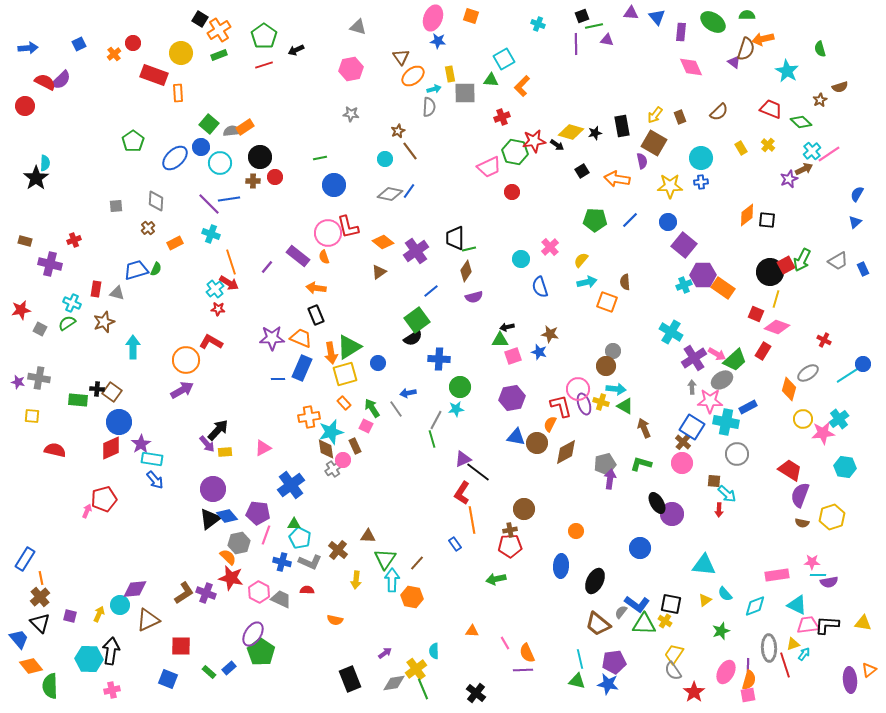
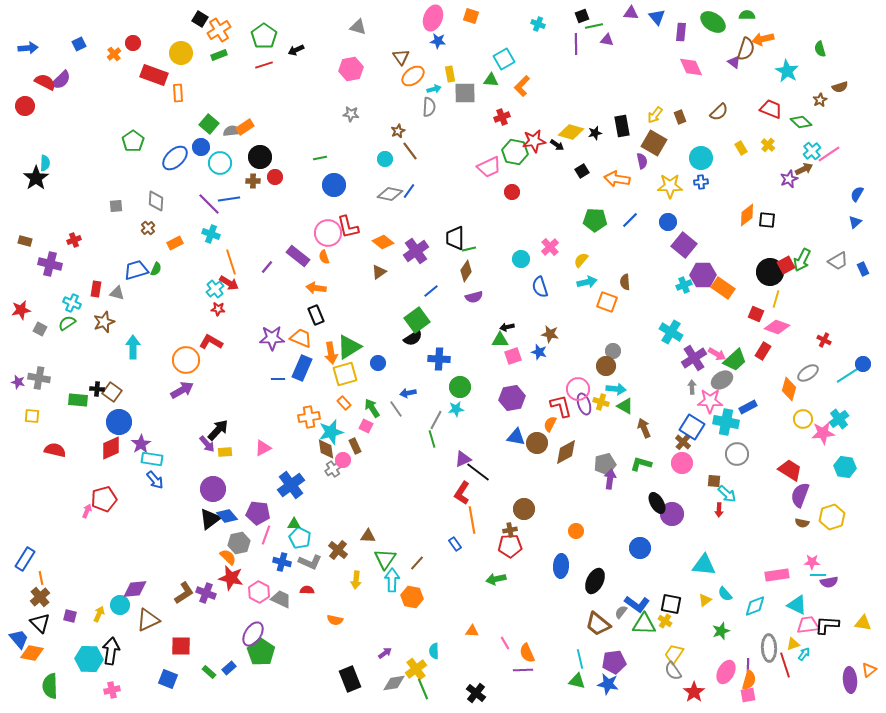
orange diamond at (31, 666): moved 1 px right, 13 px up; rotated 40 degrees counterclockwise
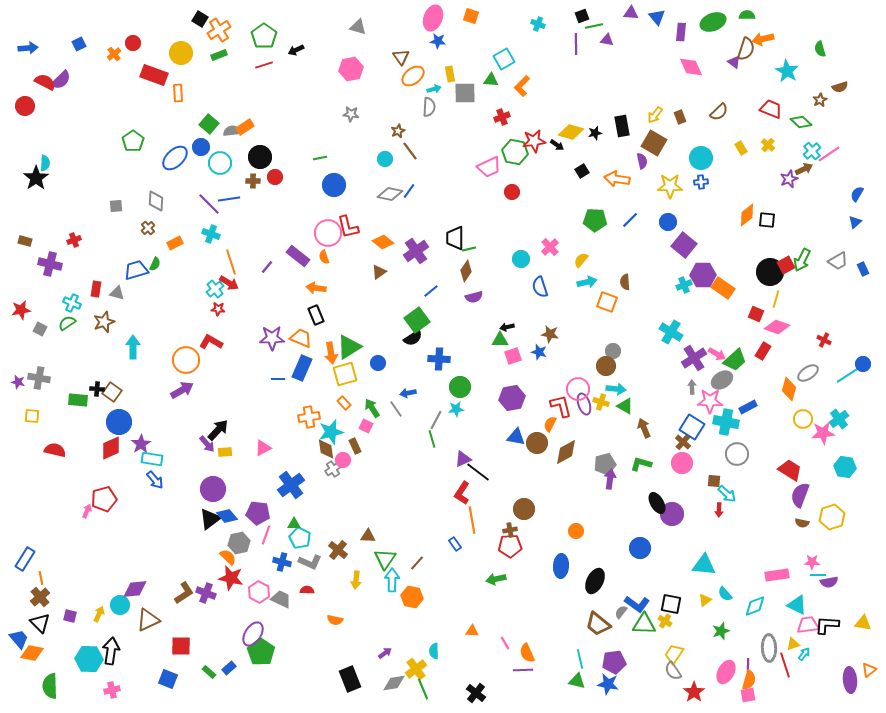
green ellipse at (713, 22): rotated 55 degrees counterclockwise
green semicircle at (156, 269): moved 1 px left, 5 px up
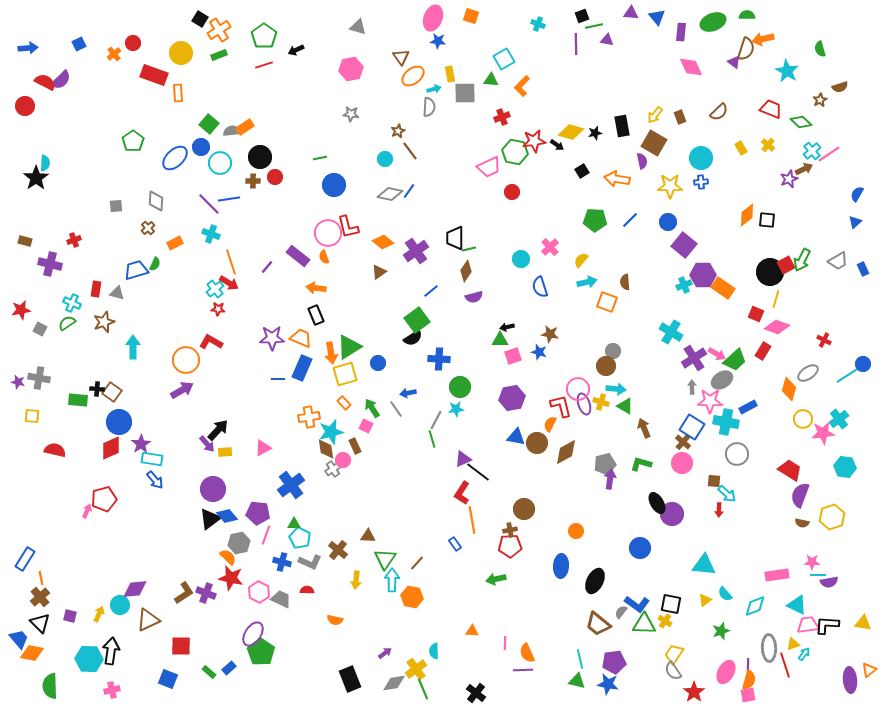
pink line at (505, 643): rotated 32 degrees clockwise
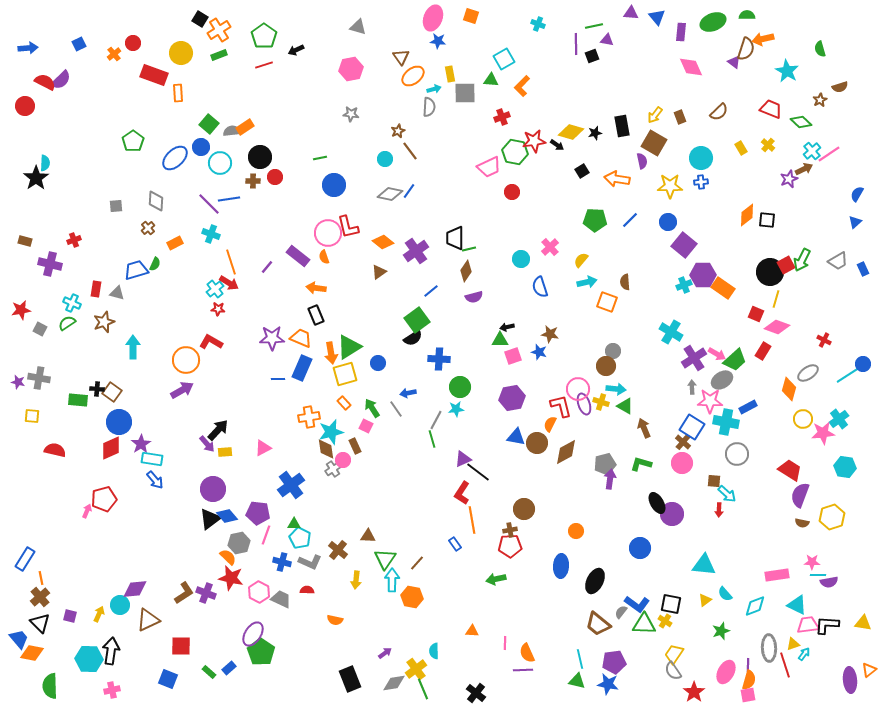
black square at (582, 16): moved 10 px right, 40 px down
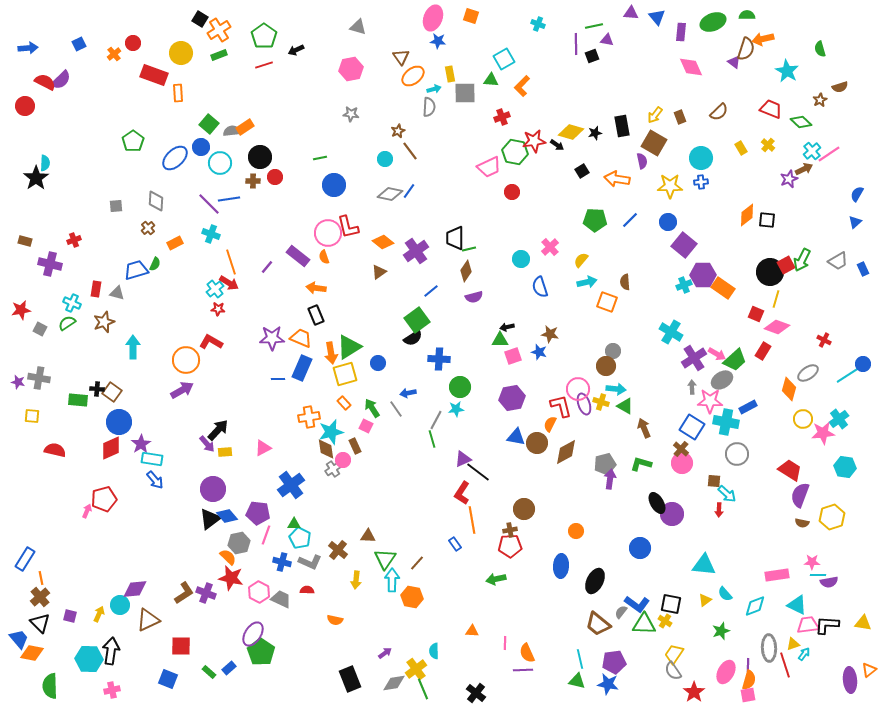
brown cross at (683, 442): moved 2 px left, 7 px down
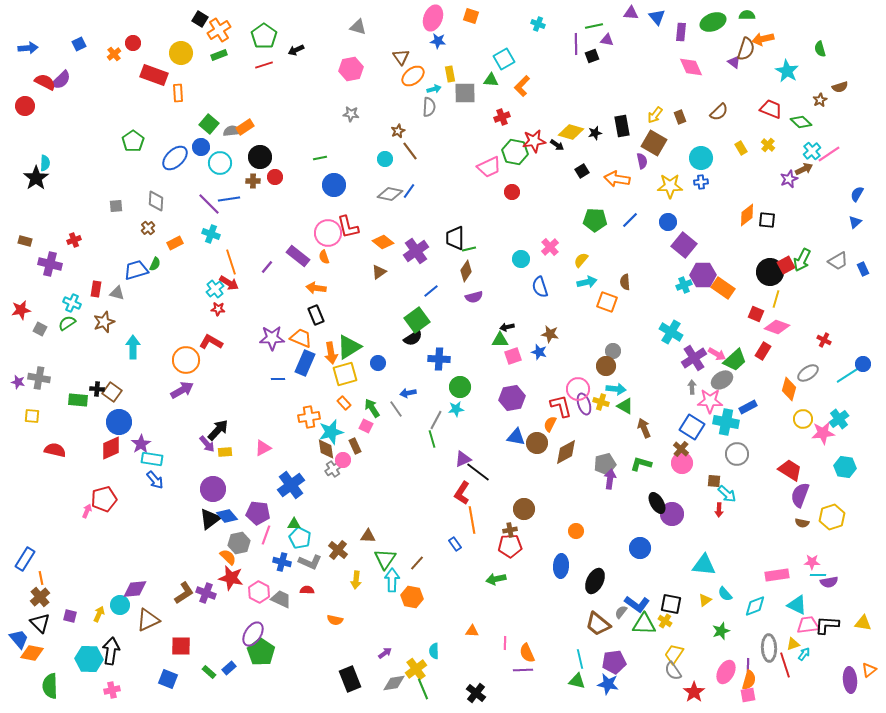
blue rectangle at (302, 368): moved 3 px right, 5 px up
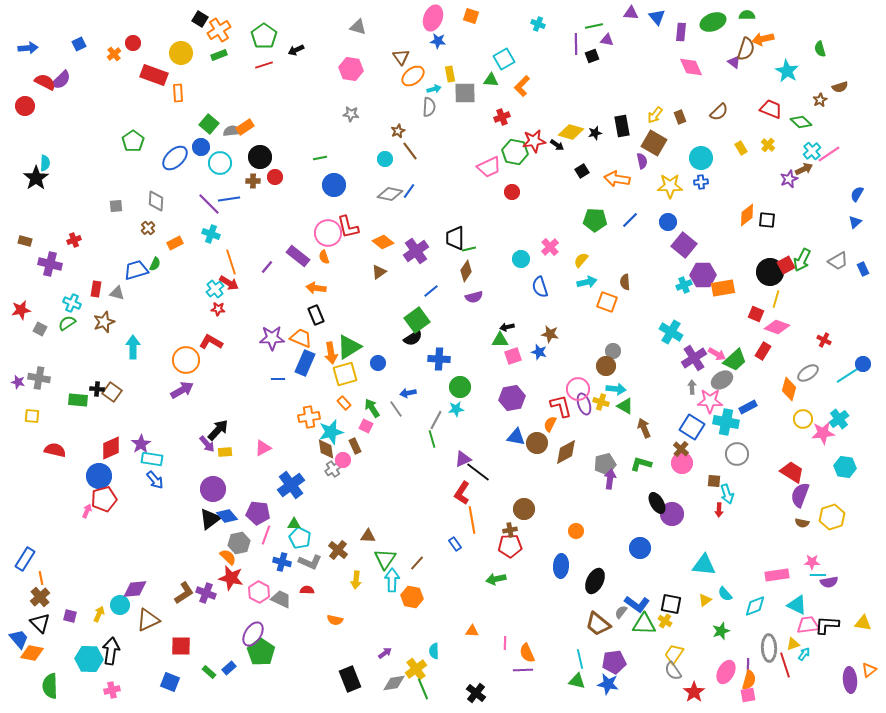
pink hexagon at (351, 69): rotated 20 degrees clockwise
orange rectangle at (723, 288): rotated 45 degrees counterclockwise
blue circle at (119, 422): moved 20 px left, 54 px down
red trapezoid at (790, 470): moved 2 px right, 2 px down
cyan arrow at (727, 494): rotated 30 degrees clockwise
blue square at (168, 679): moved 2 px right, 3 px down
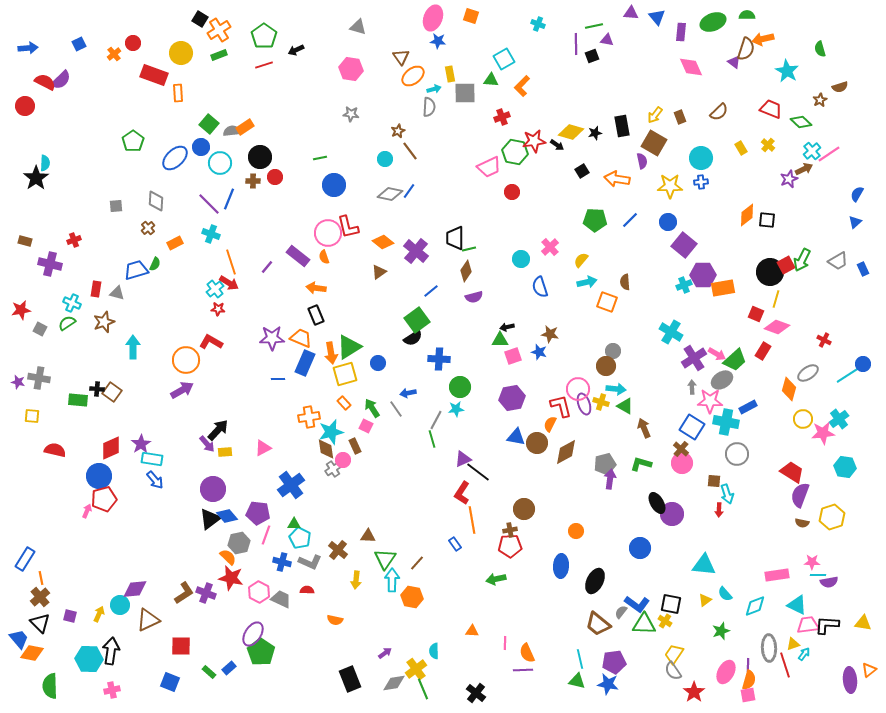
blue line at (229, 199): rotated 60 degrees counterclockwise
purple cross at (416, 251): rotated 15 degrees counterclockwise
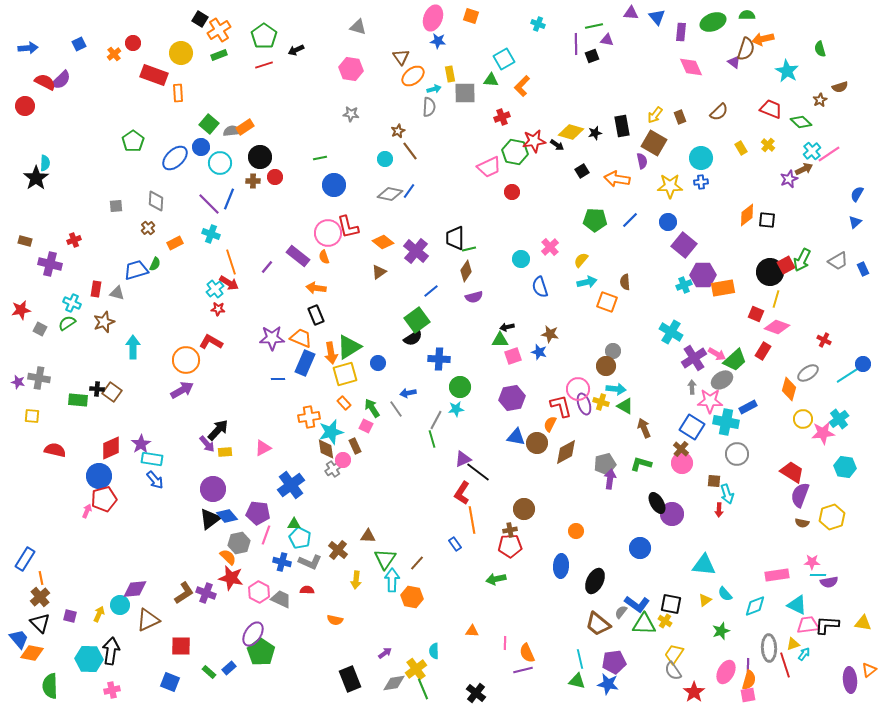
purple line at (523, 670): rotated 12 degrees counterclockwise
